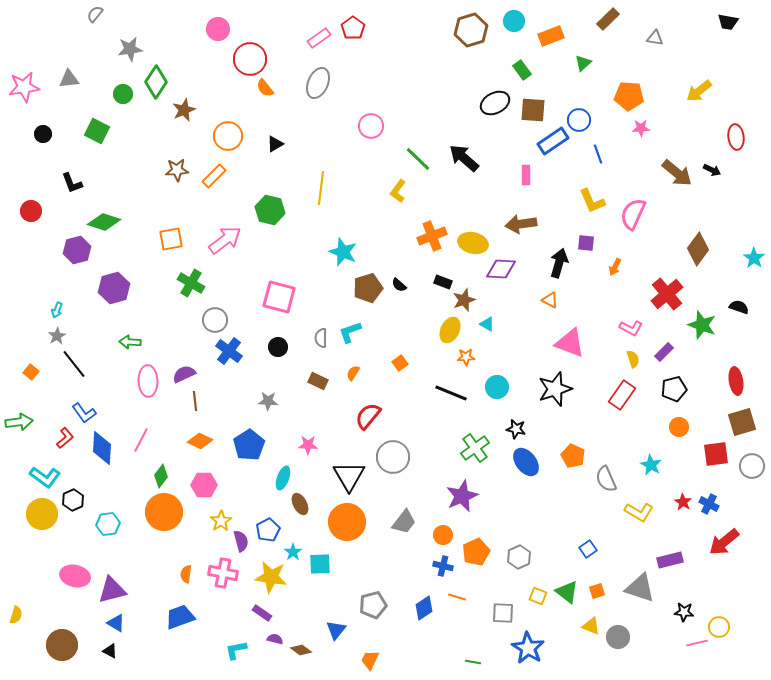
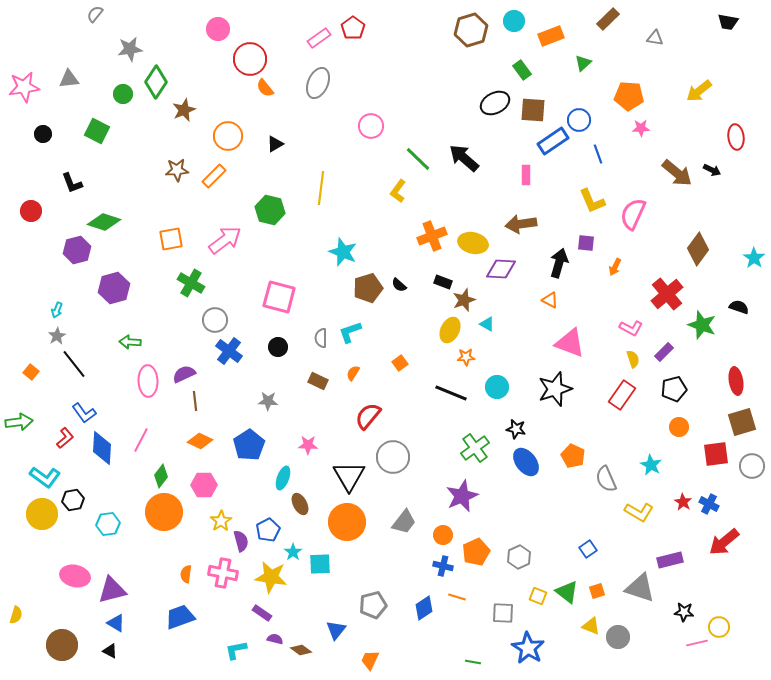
black hexagon at (73, 500): rotated 15 degrees clockwise
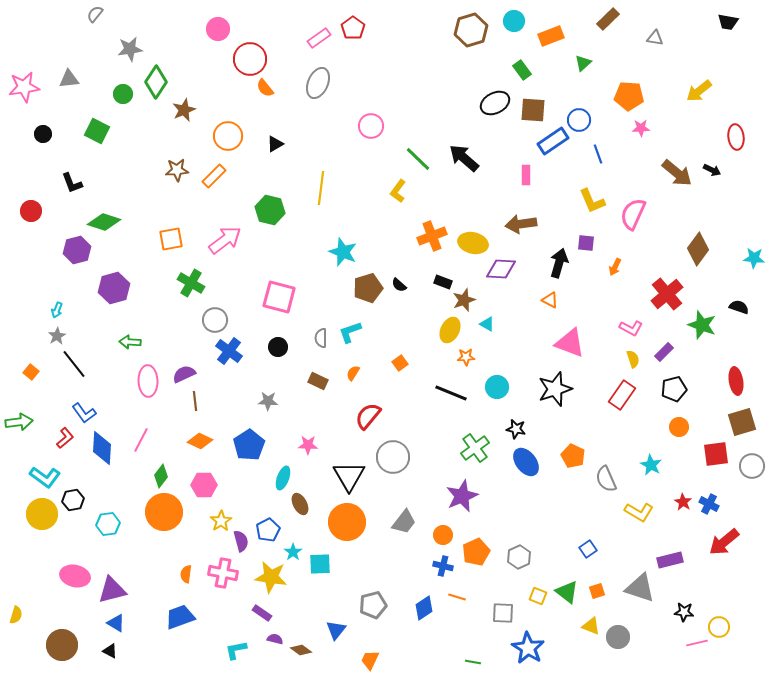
cyan star at (754, 258): rotated 30 degrees counterclockwise
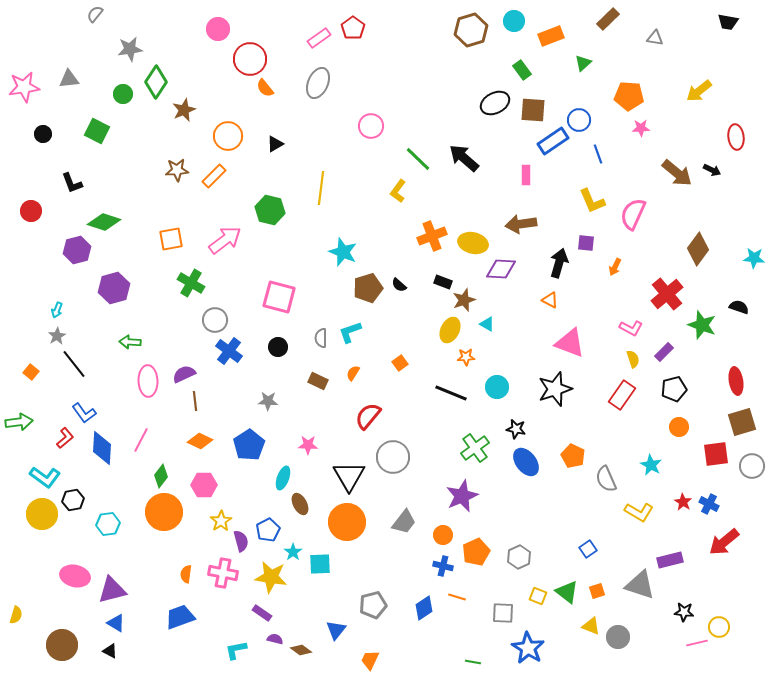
gray triangle at (640, 588): moved 3 px up
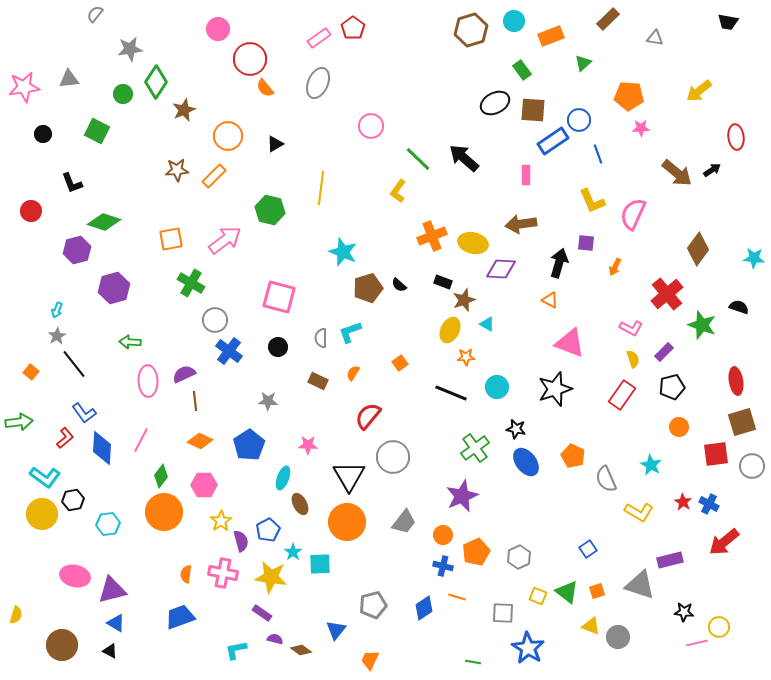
black arrow at (712, 170): rotated 60 degrees counterclockwise
black pentagon at (674, 389): moved 2 px left, 2 px up
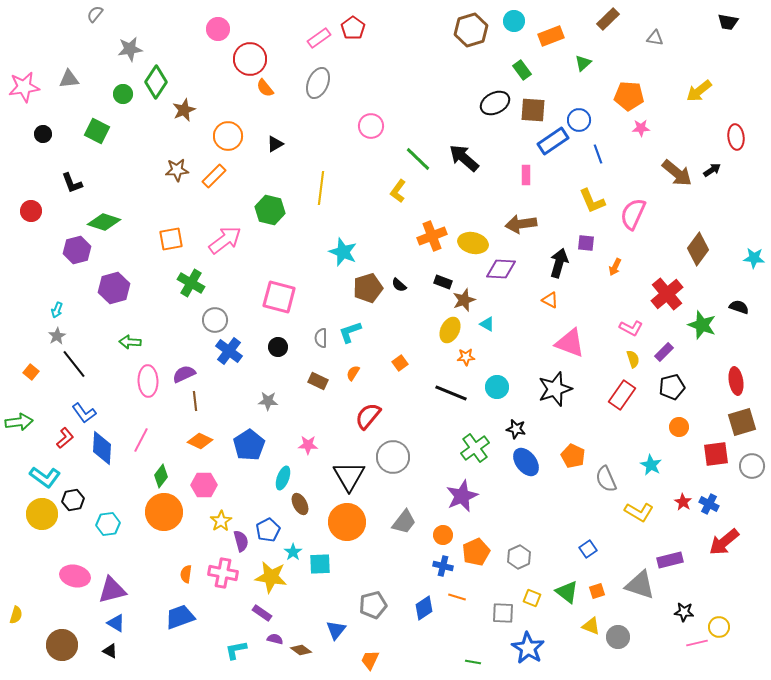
yellow square at (538, 596): moved 6 px left, 2 px down
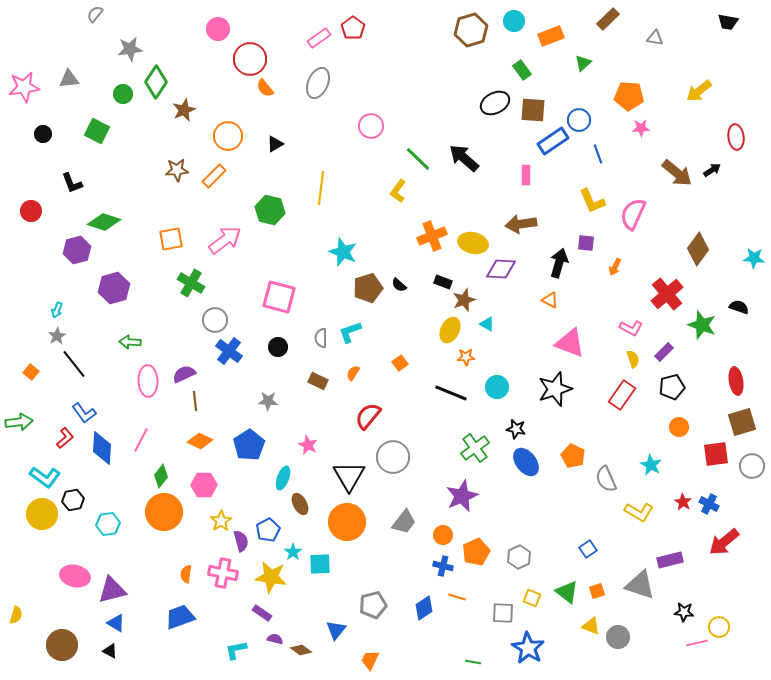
pink star at (308, 445): rotated 24 degrees clockwise
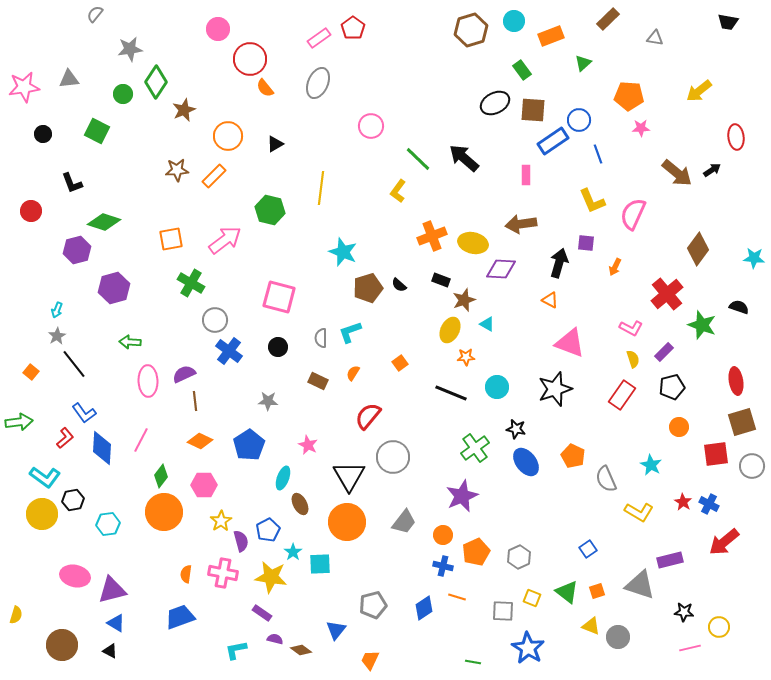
black rectangle at (443, 282): moved 2 px left, 2 px up
gray square at (503, 613): moved 2 px up
pink line at (697, 643): moved 7 px left, 5 px down
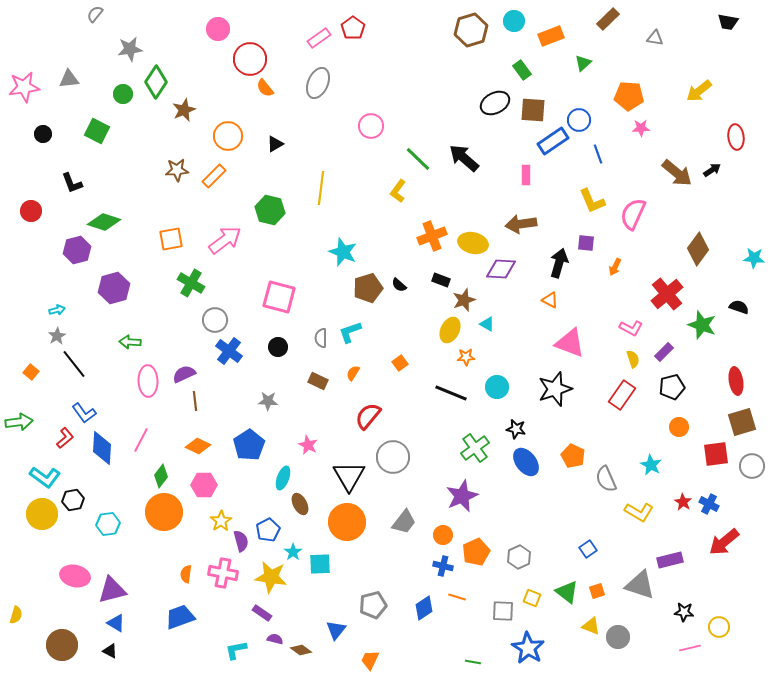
cyan arrow at (57, 310): rotated 126 degrees counterclockwise
orange diamond at (200, 441): moved 2 px left, 5 px down
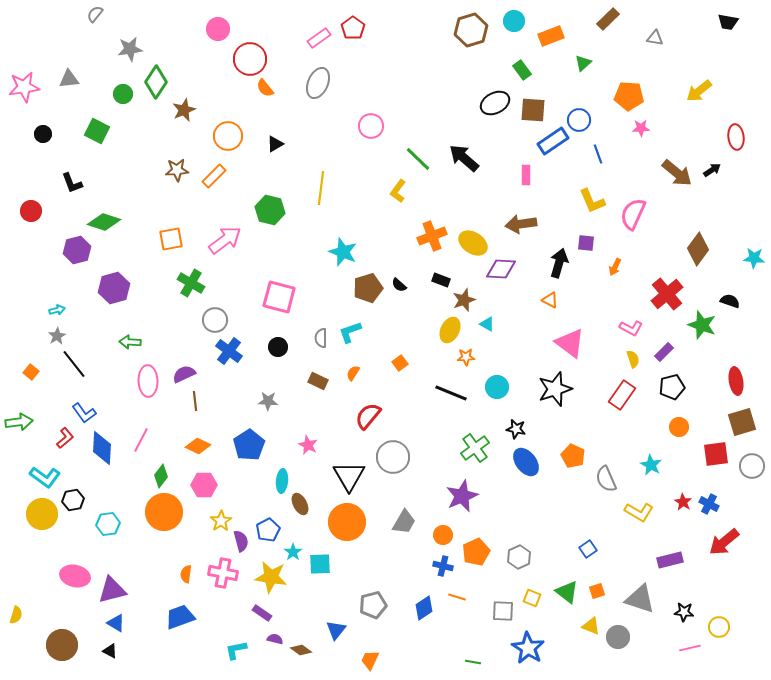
yellow ellipse at (473, 243): rotated 20 degrees clockwise
black semicircle at (739, 307): moved 9 px left, 6 px up
pink triangle at (570, 343): rotated 16 degrees clockwise
cyan ellipse at (283, 478): moved 1 px left, 3 px down; rotated 15 degrees counterclockwise
gray trapezoid at (404, 522): rotated 8 degrees counterclockwise
gray triangle at (640, 585): moved 14 px down
